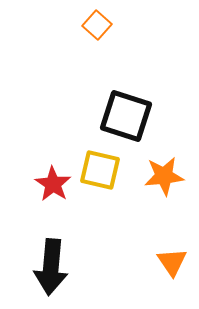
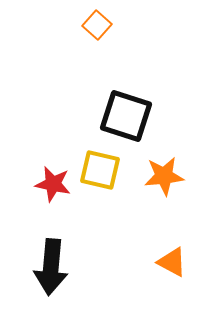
red star: rotated 21 degrees counterclockwise
orange triangle: rotated 28 degrees counterclockwise
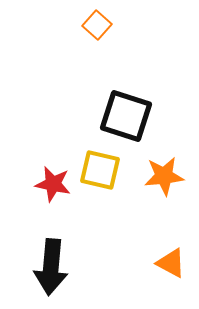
orange triangle: moved 1 px left, 1 px down
